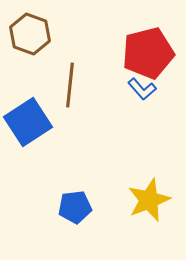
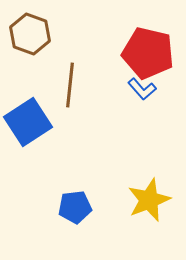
red pentagon: rotated 27 degrees clockwise
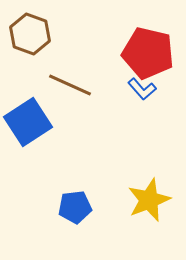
brown line: rotated 72 degrees counterclockwise
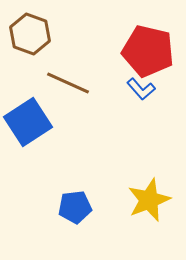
red pentagon: moved 2 px up
brown line: moved 2 px left, 2 px up
blue L-shape: moved 1 px left
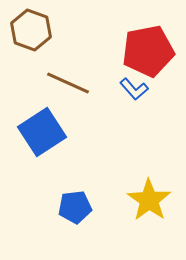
brown hexagon: moved 1 px right, 4 px up
red pentagon: rotated 24 degrees counterclockwise
blue L-shape: moved 7 px left
blue square: moved 14 px right, 10 px down
yellow star: rotated 15 degrees counterclockwise
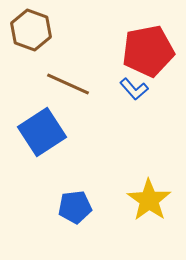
brown line: moved 1 px down
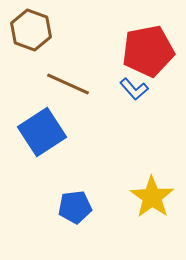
yellow star: moved 3 px right, 3 px up
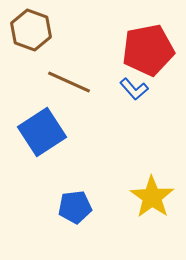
red pentagon: moved 1 px up
brown line: moved 1 px right, 2 px up
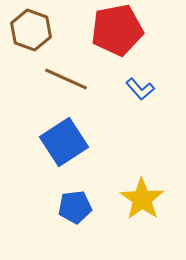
red pentagon: moved 31 px left, 20 px up
brown line: moved 3 px left, 3 px up
blue L-shape: moved 6 px right
blue square: moved 22 px right, 10 px down
yellow star: moved 10 px left, 2 px down
